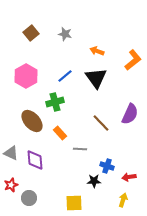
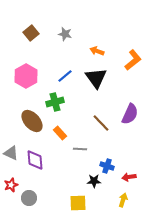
yellow square: moved 4 px right
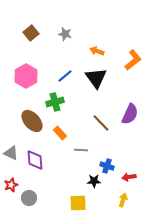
gray line: moved 1 px right, 1 px down
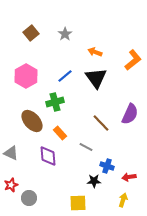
gray star: rotated 24 degrees clockwise
orange arrow: moved 2 px left, 1 px down
gray line: moved 5 px right, 3 px up; rotated 24 degrees clockwise
purple diamond: moved 13 px right, 4 px up
